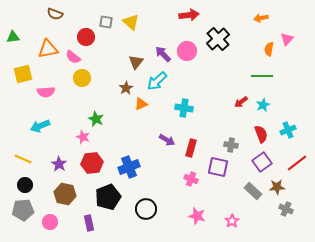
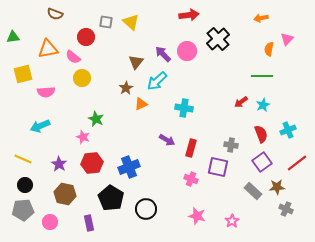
black pentagon at (108, 197): moved 3 px right, 1 px down; rotated 20 degrees counterclockwise
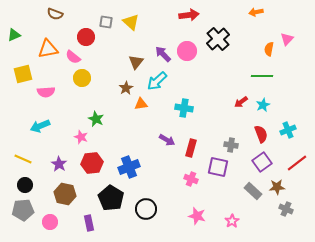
orange arrow at (261, 18): moved 5 px left, 6 px up
green triangle at (13, 37): moved 1 px right, 2 px up; rotated 16 degrees counterclockwise
orange triangle at (141, 104): rotated 16 degrees clockwise
pink star at (83, 137): moved 2 px left
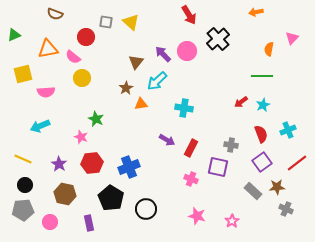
red arrow at (189, 15): rotated 66 degrees clockwise
pink triangle at (287, 39): moved 5 px right, 1 px up
red rectangle at (191, 148): rotated 12 degrees clockwise
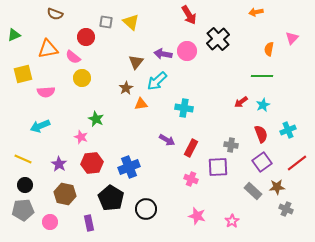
purple arrow at (163, 54): rotated 36 degrees counterclockwise
purple square at (218, 167): rotated 15 degrees counterclockwise
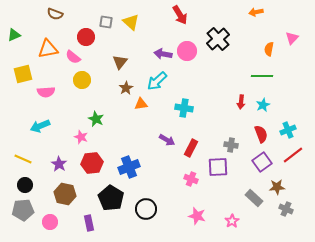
red arrow at (189, 15): moved 9 px left
brown triangle at (136, 62): moved 16 px left
yellow circle at (82, 78): moved 2 px down
red arrow at (241, 102): rotated 48 degrees counterclockwise
red line at (297, 163): moved 4 px left, 8 px up
gray rectangle at (253, 191): moved 1 px right, 7 px down
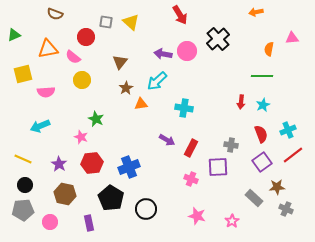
pink triangle at (292, 38): rotated 40 degrees clockwise
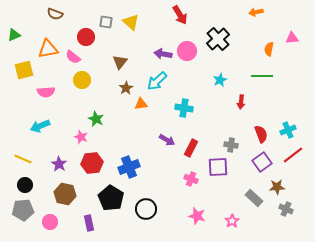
yellow square at (23, 74): moved 1 px right, 4 px up
cyan star at (263, 105): moved 43 px left, 25 px up
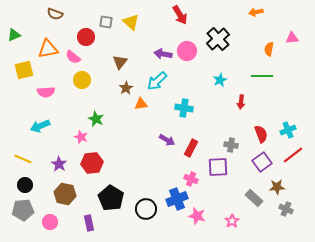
blue cross at (129, 167): moved 48 px right, 32 px down
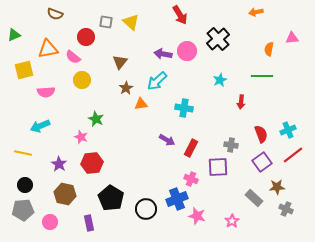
yellow line at (23, 159): moved 6 px up; rotated 12 degrees counterclockwise
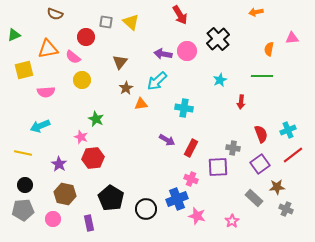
gray cross at (231, 145): moved 2 px right, 3 px down
purple square at (262, 162): moved 2 px left, 2 px down
red hexagon at (92, 163): moved 1 px right, 5 px up
pink circle at (50, 222): moved 3 px right, 3 px up
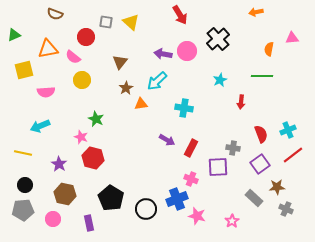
red hexagon at (93, 158): rotated 20 degrees clockwise
